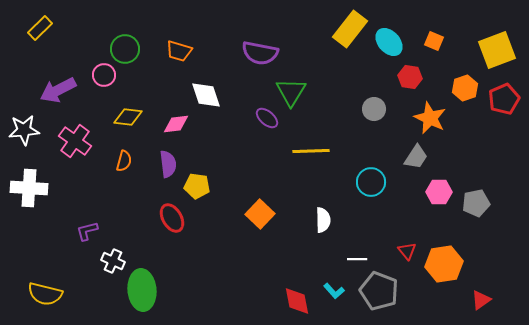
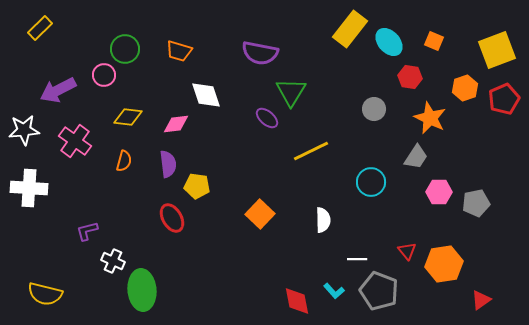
yellow line at (311, 151): rotated 24 degrees counterclockwise
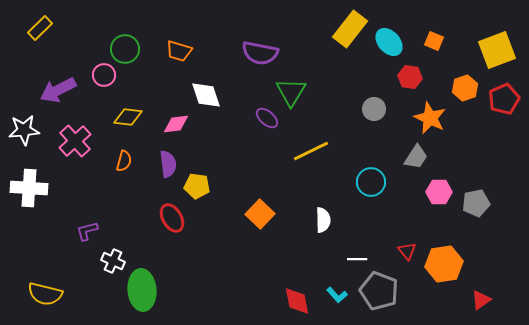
pink cross at (75, 141): rotated 12 degrees clockwise
cyan L-shape at (334, 291): moved 3 px right, 4 px down
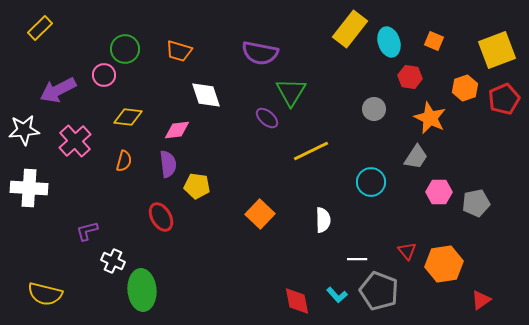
cyan ellipse at (389, 42): rotated 24 degrees clockwise
pink diamond at (176, 124): moved 1 px right, 6 px down
red ellipse at (172, 218): moved 11 px left, 1 px up
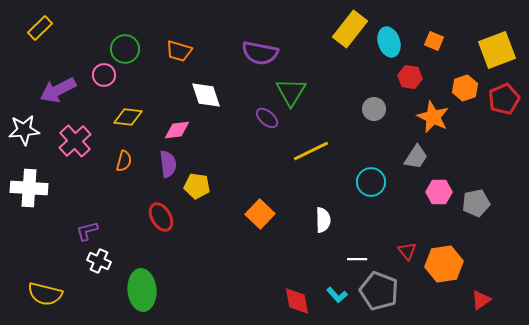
orange star at (430, 118): moved 3 px right, 1 px up
white cross at (113, 261): moved 14 px left
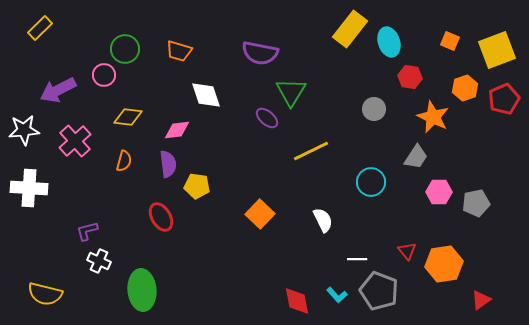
orange square at (434, 41): moved 16 px right
white semicircle at (323, 220): rotated 25 degrees counterclockwise
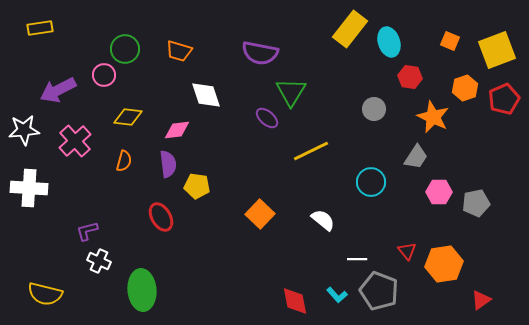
yellow rectangle at (40, 28): rotated 35 degrees clockwise
white semicircle at (323, 220): rotated 25 degrees counterclockwise
red diamond at (297, 301): moved 2 px left
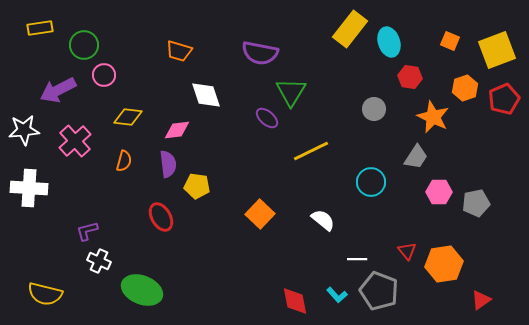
green circle at (125, 49): moved 41 px left, 4 px up
green ellipse at (142, 290): rotated 63 degrees counterclockwise
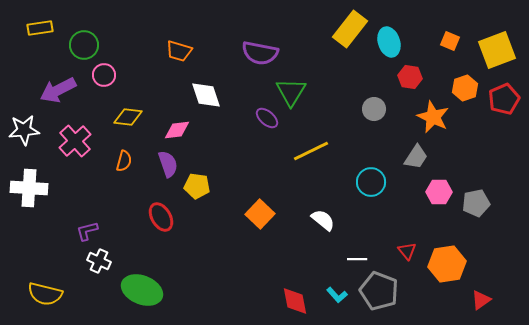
purple semicircle at (168, 164): rotated 12 degrees counterclockwise
orange hexagon at (444, 264): moved 3 px right
